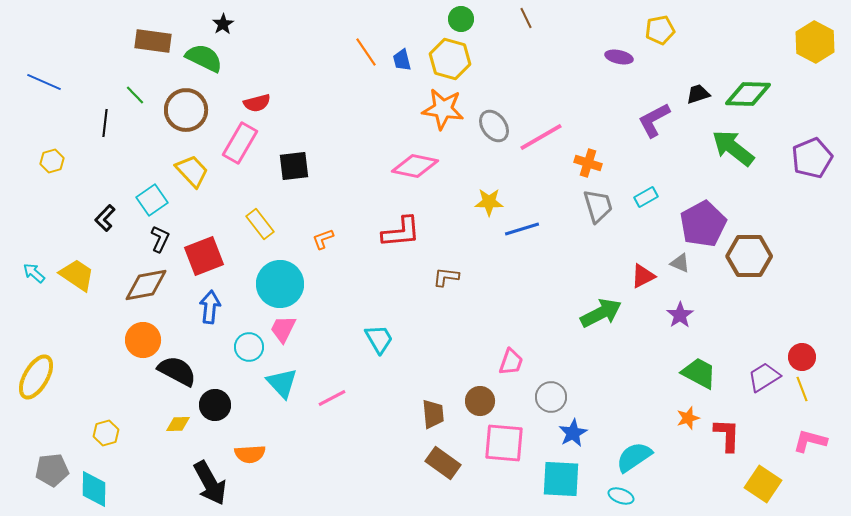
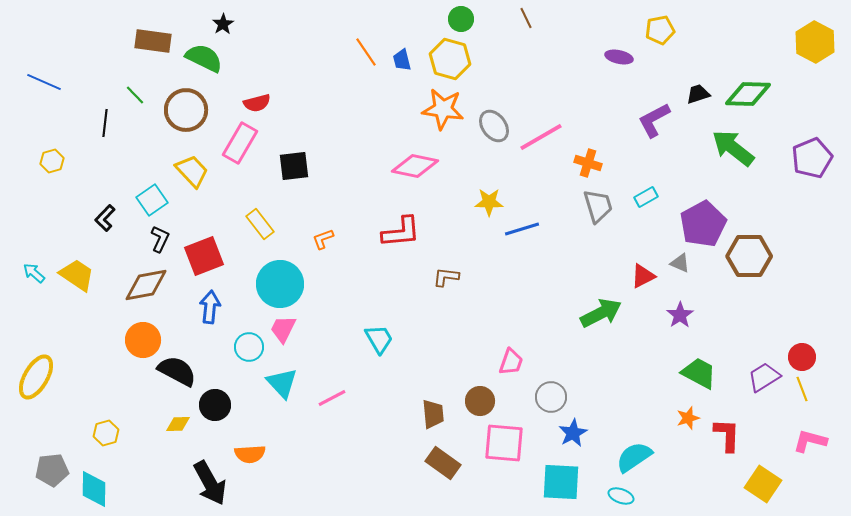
cyan square at (561, 479): moved 3 px down
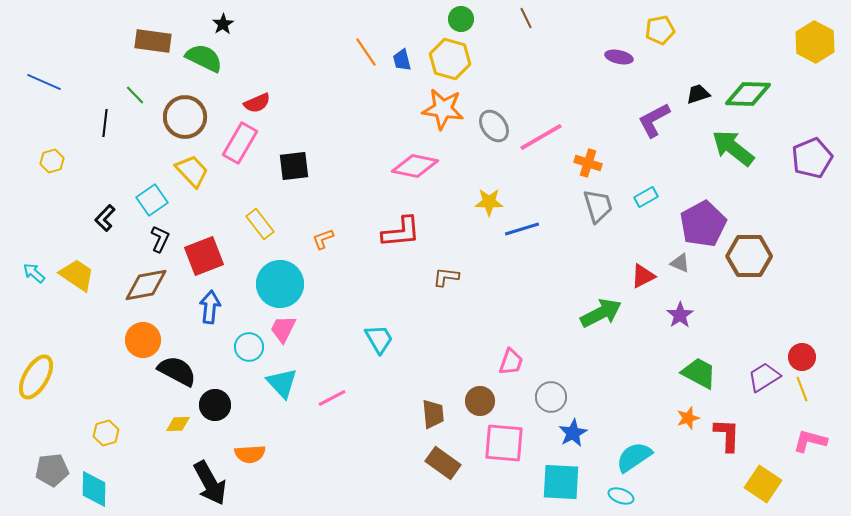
red semicircle at (257, 103): rotated 8 degrees counterclockwise
brown circle at (186, 110): moved 1 px left, 7 px down
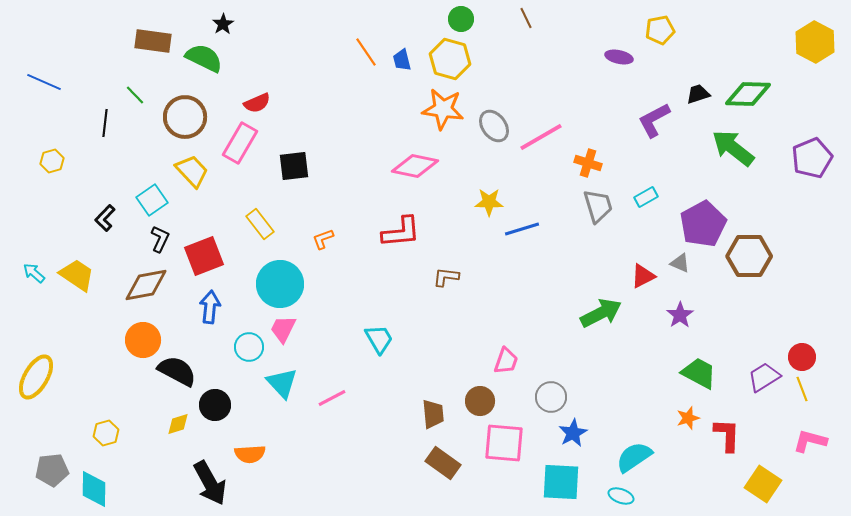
pink trapezoid at (511, 362): moved 5 px left, 1 px up
yellow diamond at (178, 424): rotated 15 degrees counterclockwise
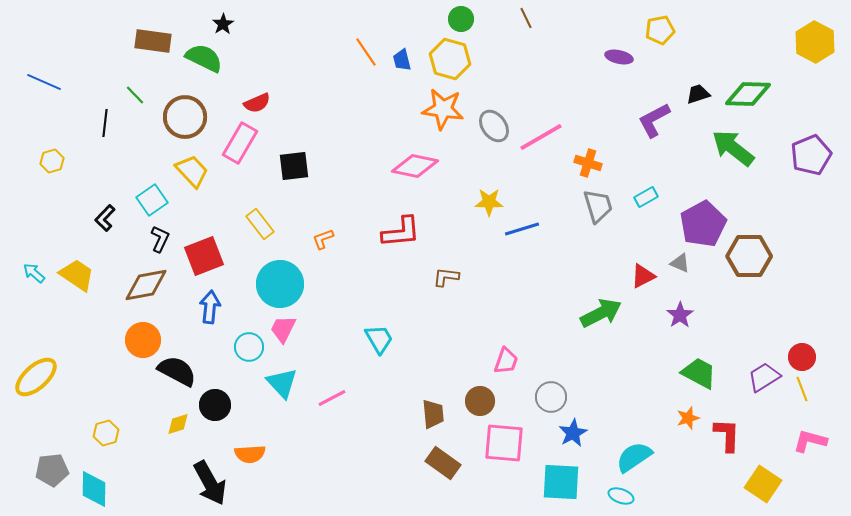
purple pentagon at (812, 158): moved 1 px left, 3 px up
yellow ellipse at (36, 377): rotated 18 degrees clockwise
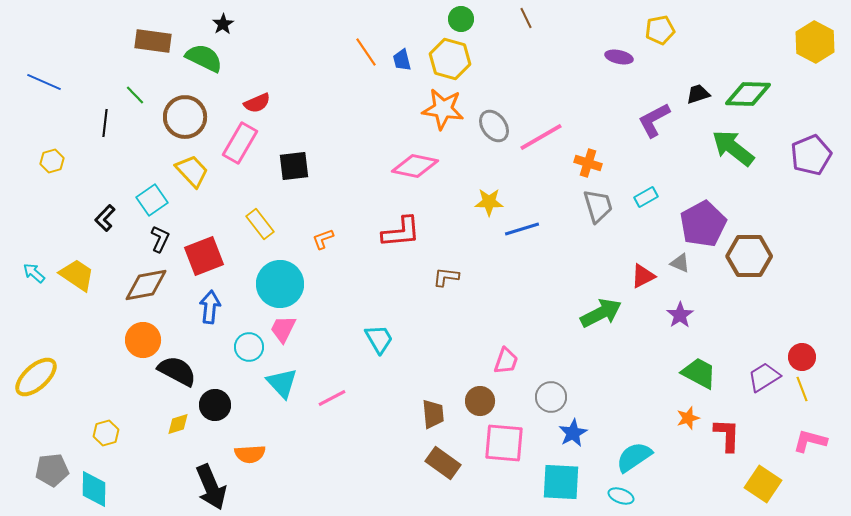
black arrow at (210, 483): moved 1 px right, 4 px down; rotated 6 degrees clockwise
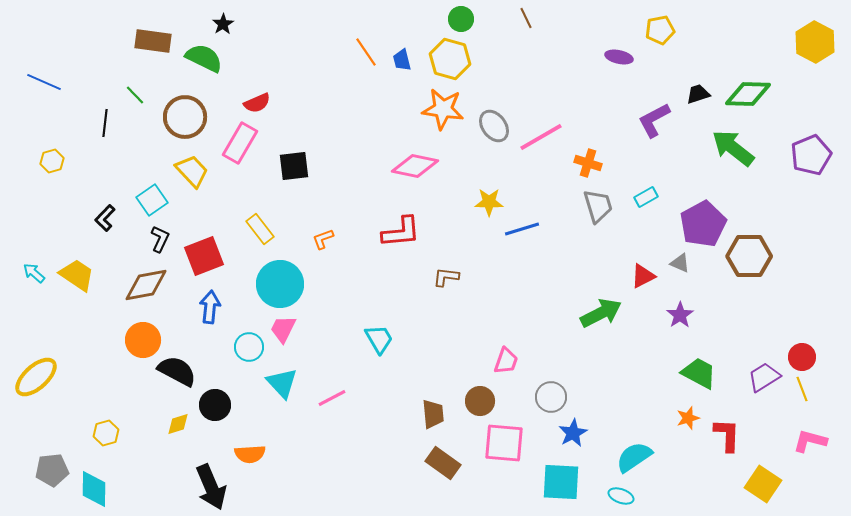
yellow rectangle at (260, 224): moved 5 px down
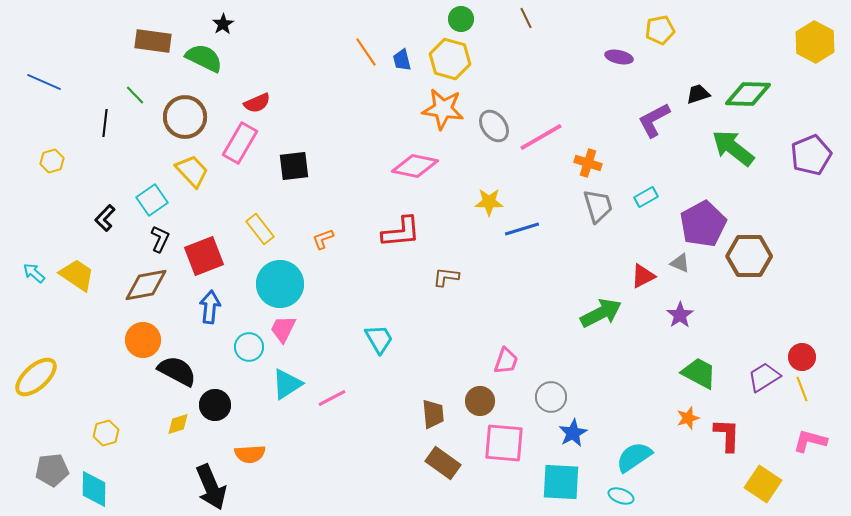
cyan triangle at (282, 383): moved 5 px right, 1 px down; rotated 40 degrees clockwise
